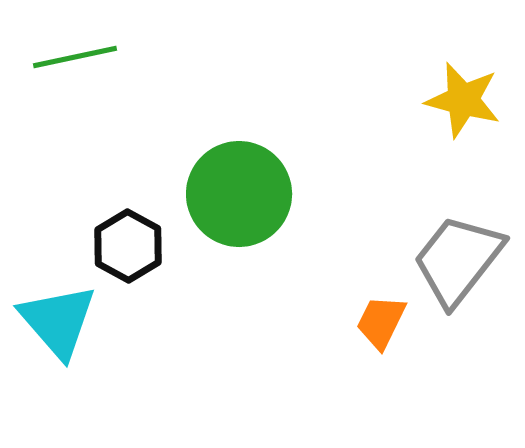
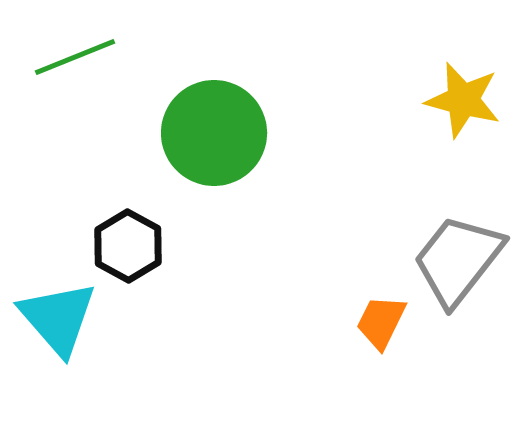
green line: rotated 10 degrees counterclockwise
green circle: moved 25 px left, 61 px up
cyan triangle: moved 3 px up
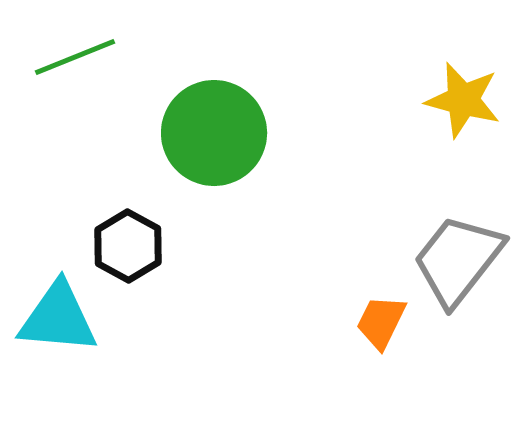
cyan triangle: rotated 44 degrees counterclockwise
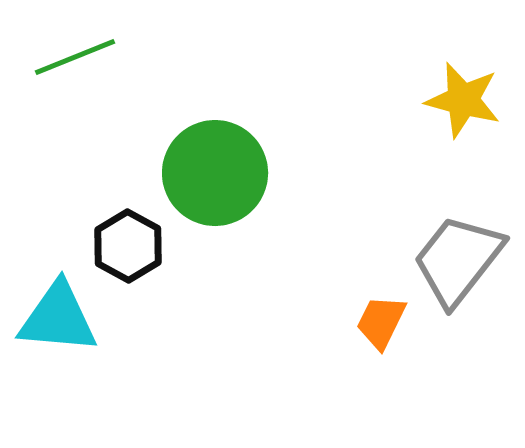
green circle: moved 1 px right, 40 px down
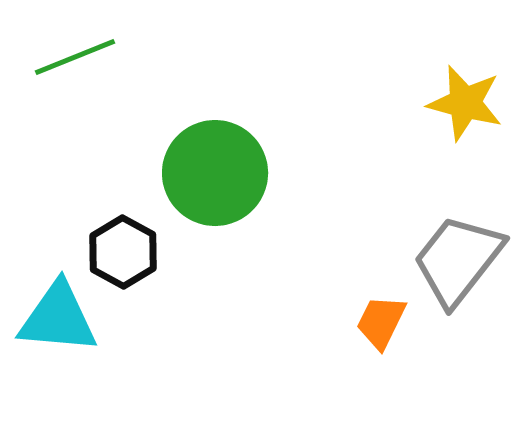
yellow star: moved 2 px right, 3 px down
black hexagon: moved 5 px left, 6 px down
